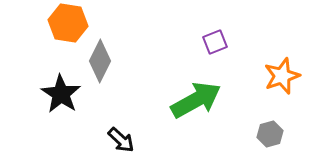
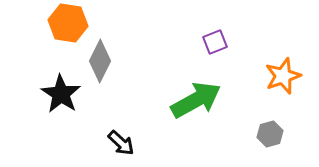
orange star: moved 1 px right
black arrow: moved 3 px down
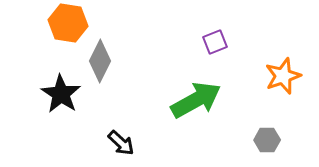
gray hexagon: moved 3 px left, 6 px down; rotated 15 degrees clockwise
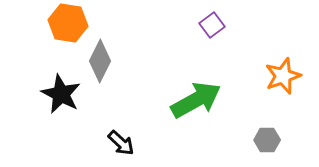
purple square: moved 3 px left, 17 px up; rotated 15 degrees counterclockwise
black star: rotated 6 degrees counterclockwise
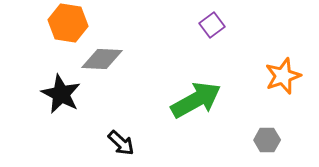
gray diamond: moved 2 px right, 2 px up; rotated 66 degrees clockwise
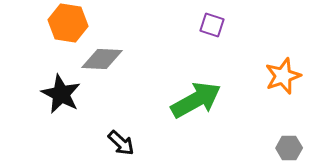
purple square: rotated 35 degrees counterclockwise
gray hexagon: moved 22 px right, 8 px down
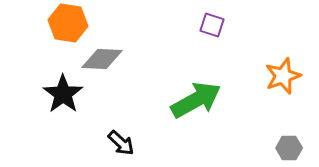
black star: moved 2 px right; rotated 9 degrees clockwise
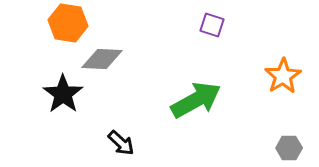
orange star: rotated 12 degrees counterclockwise
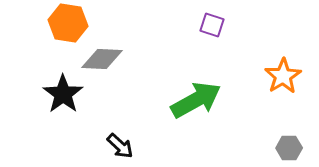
black arrow: moved 1 px left, 3 px down
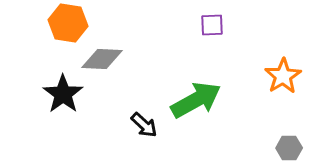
purple square: rotated 20 degrees counterclockwise
black arrow: moved 24 px right, 21 px up
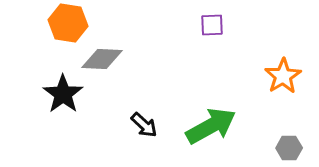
green arrow: moved 15 px right, 26 px down
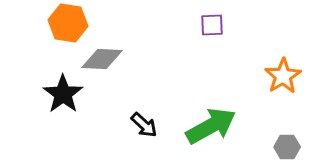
gray hexagon: moved 2 px left, 1 px up
